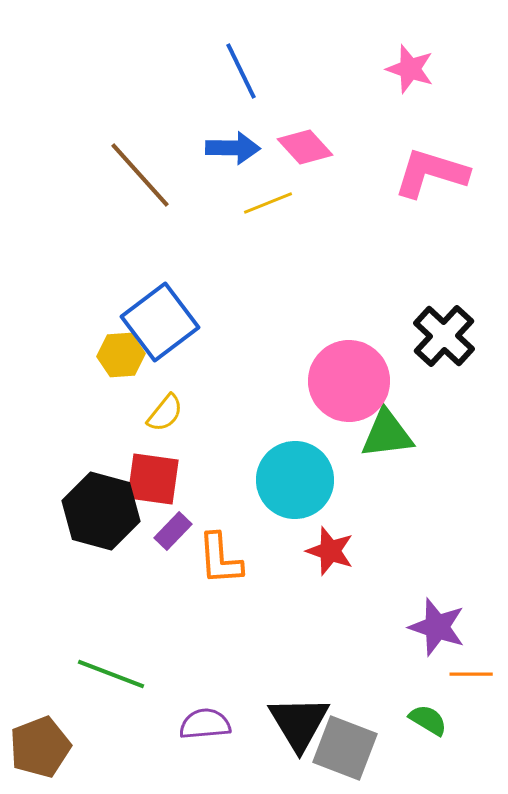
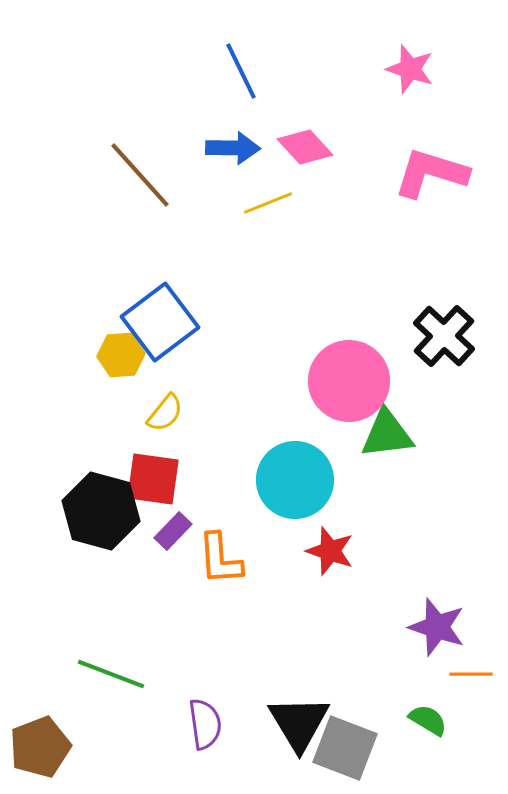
purple semicircle: rotated 87 degrees clockwise
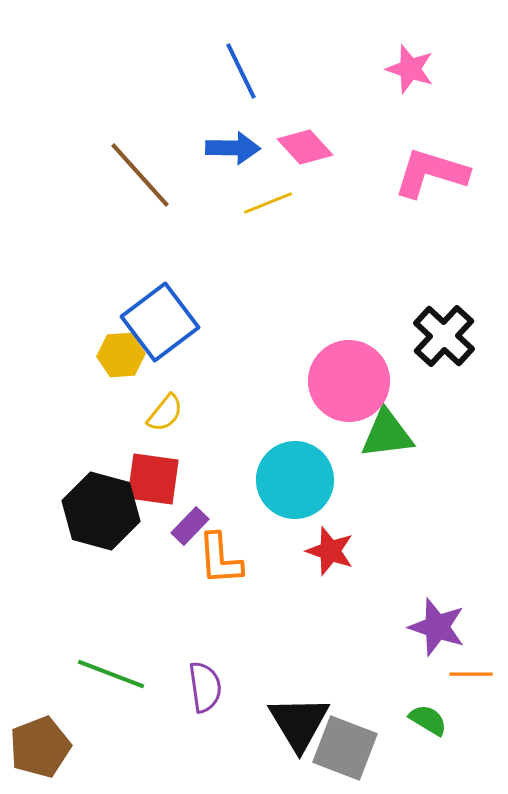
purple rectangle: moved 17 px right, 5 px up
purple semicircle: moved 37 px up
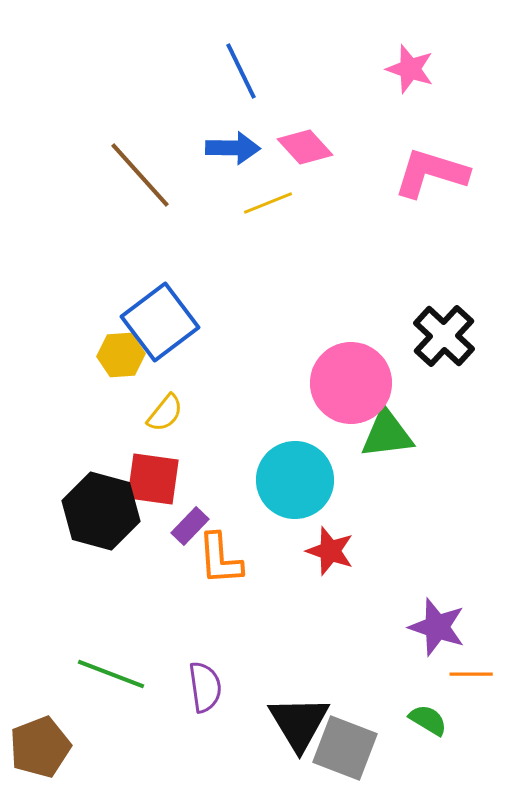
pink circle: moved 2 px right, 2 px down
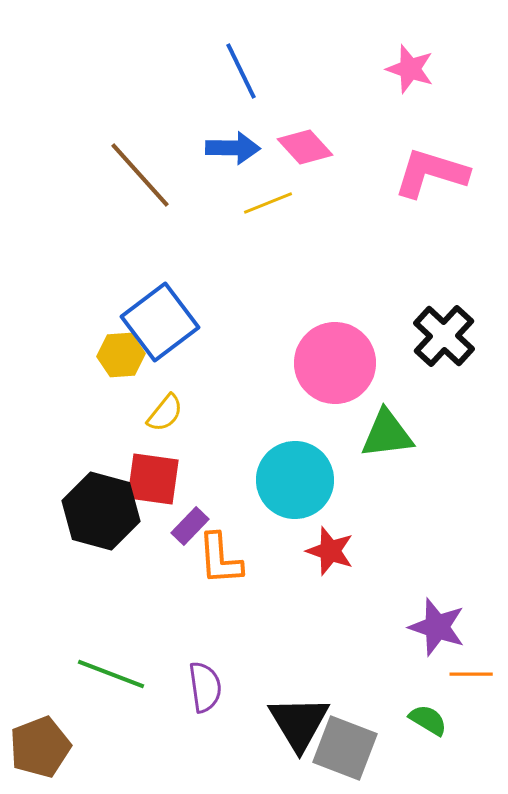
pink circle: moved 16 px left, 20 px up
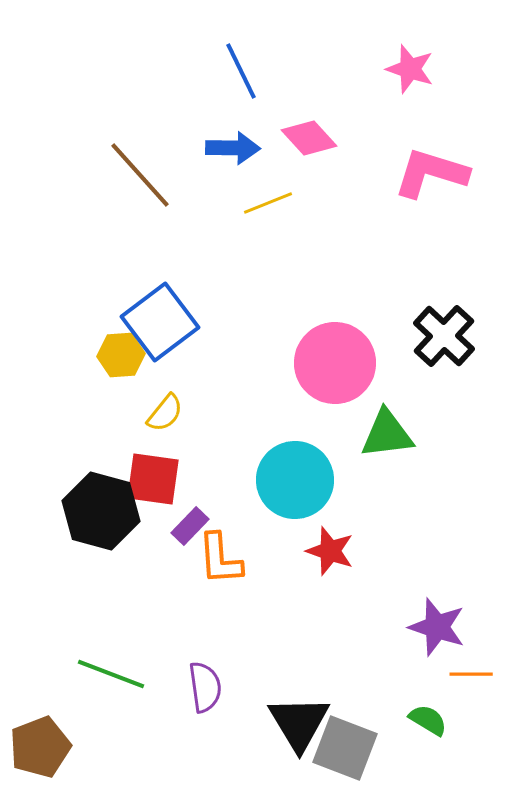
pink diamond: moved 4 px right, 9 px up
